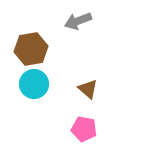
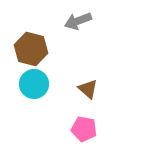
brown hexagon: rotated 24 degrees clockwise
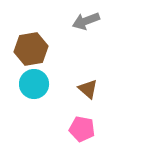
gray arrow: moved 8 px right
brown hexagon: rotated 24 degrees counterclockwise
pink pentagon: moved 2 px left
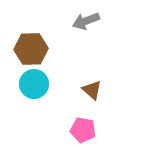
brown hexagon: rotated 8 degrees clockwise
brown triangle: moved 4 px right, 1 px down
pink pentagon: moved 1 px right, 1 px down
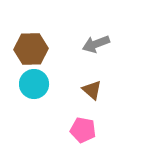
gray arrow: moved 10 px right, 23 px down
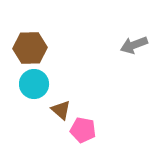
gray arrow: moved 38 px right, 1 px down
brown hexagon: moved 1 px left, 1 px up
brown triangle: moved 31 px left, 20 px down
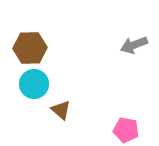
pink pentagon: moved 43 px right
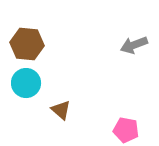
brown hexagon: moved 3 px left, 4 px up; rotated 8 degrees clockwise
cyan circle: moved 8 px left, 1 px up
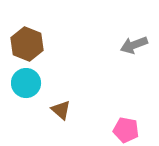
brown hexagon: rotated 16 degrees clockwise
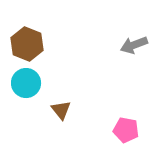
brown triangle: rotated 10 degrees clockwise
